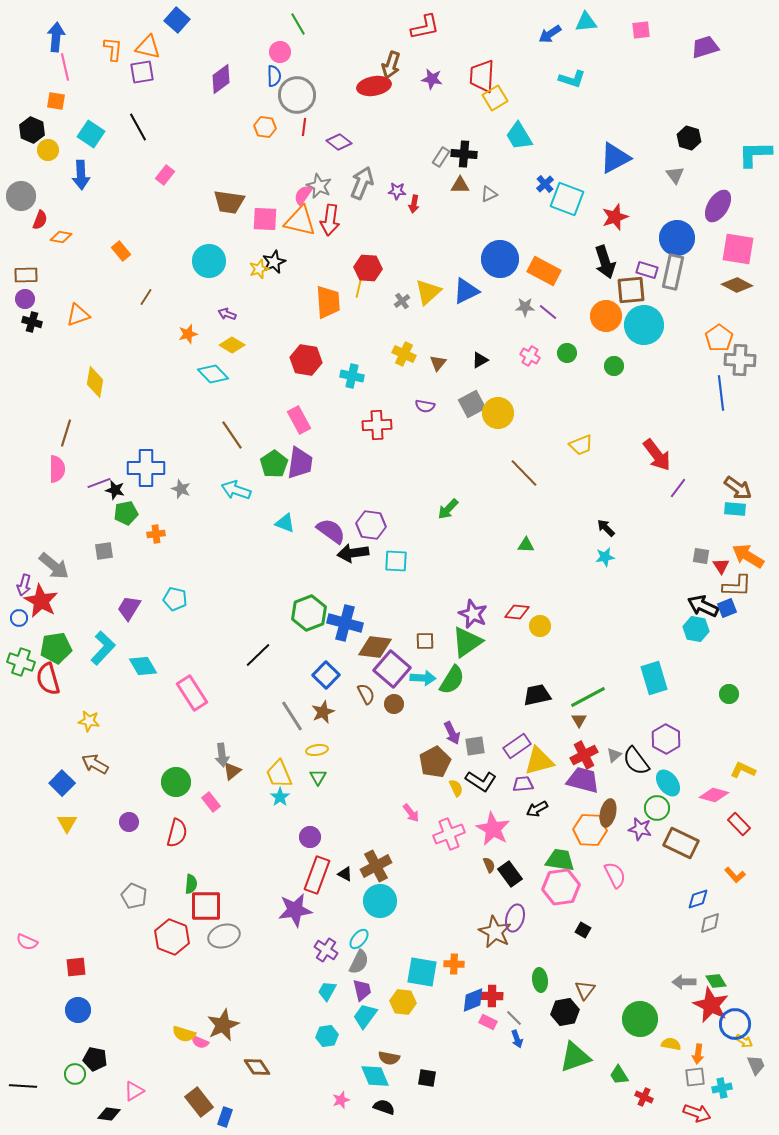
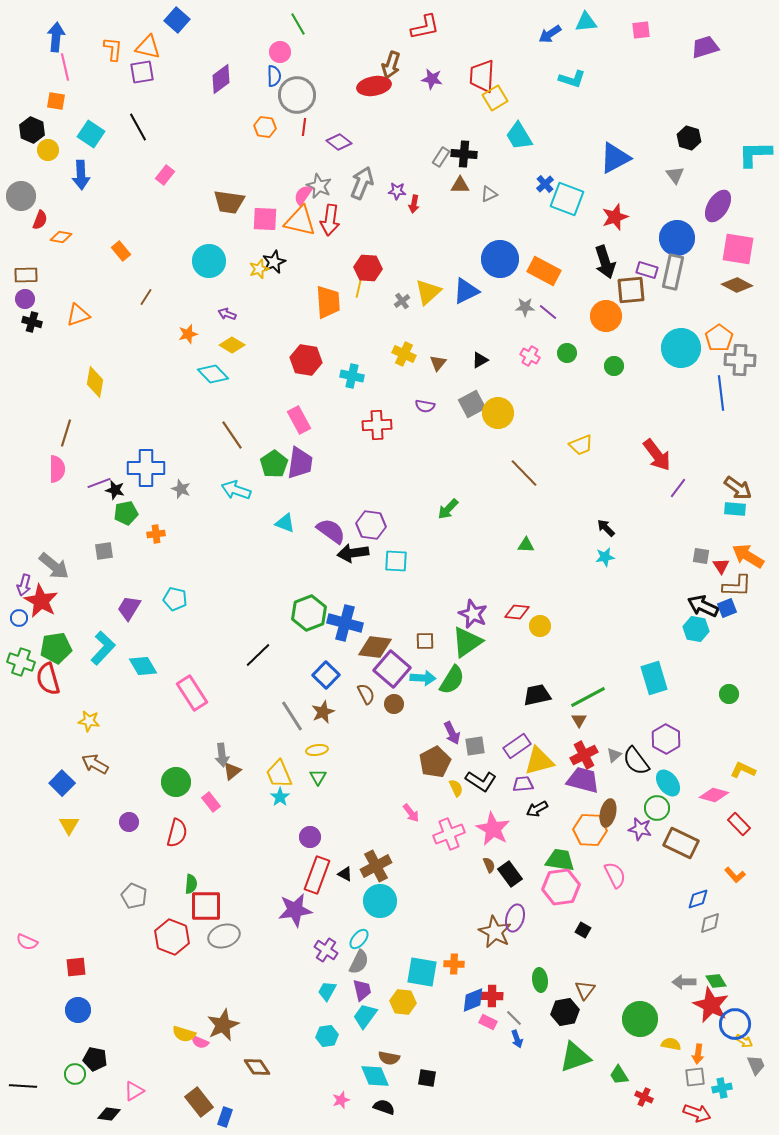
cyan circle at (644, 325): moved 37 px right, 23 px down
yellow triangle at (67, 823): moved 2 px right, 2 px down
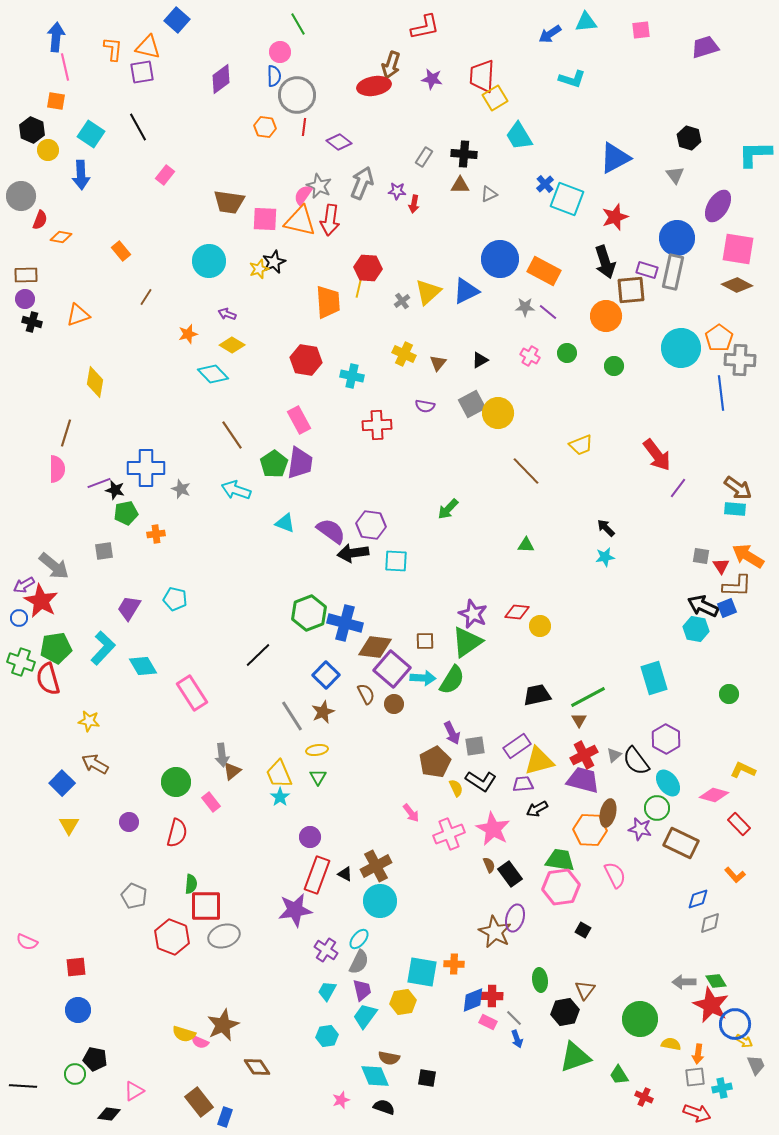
gray rectangle at (441, 157): moved 17 px left
brown line at (524, 473): moved 2 px right, 2 px up
purple arrow at (24, 585): rotated 45 degrees clockwise
yellow hexagon at (403, 1002): rotated 15 degrees counterclockwise
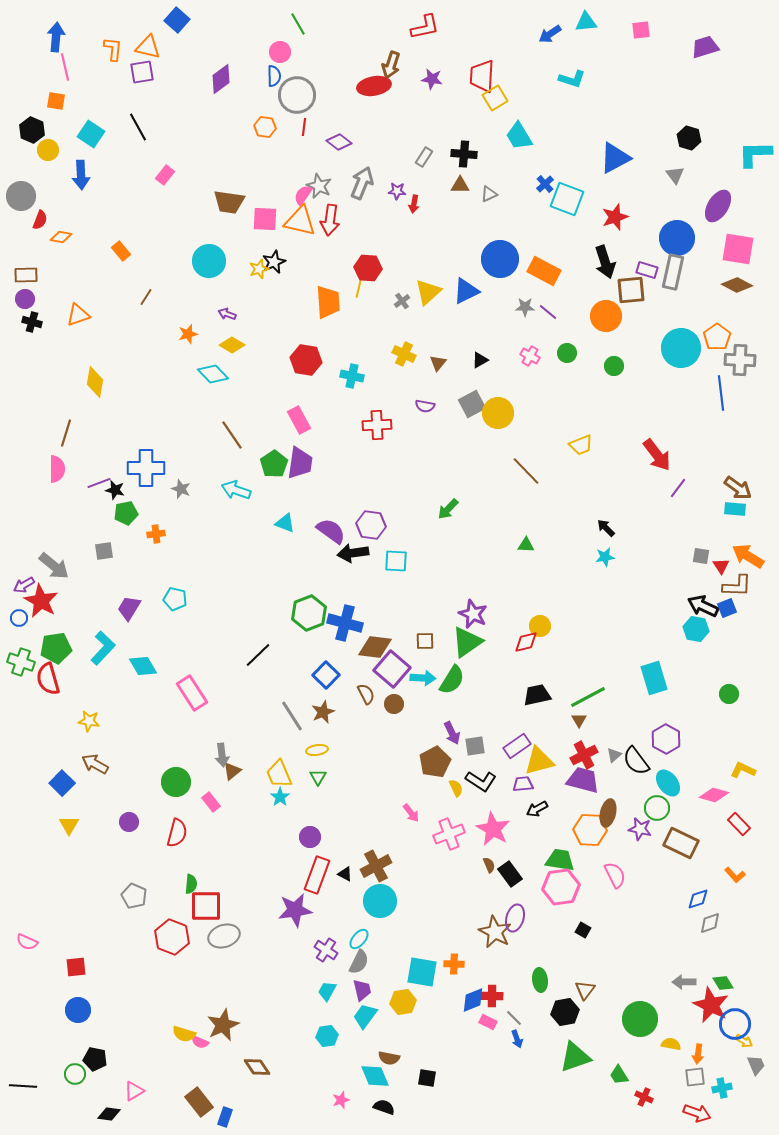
orange pentagon at (719, 338): moved 2 px left, 1 px up
red diamond at (517, 612): moved 9 px right, 30 px down; rotated 20 degrees counterclockwise
green diamond at (716, 981): moved 7 px right, 2 px down
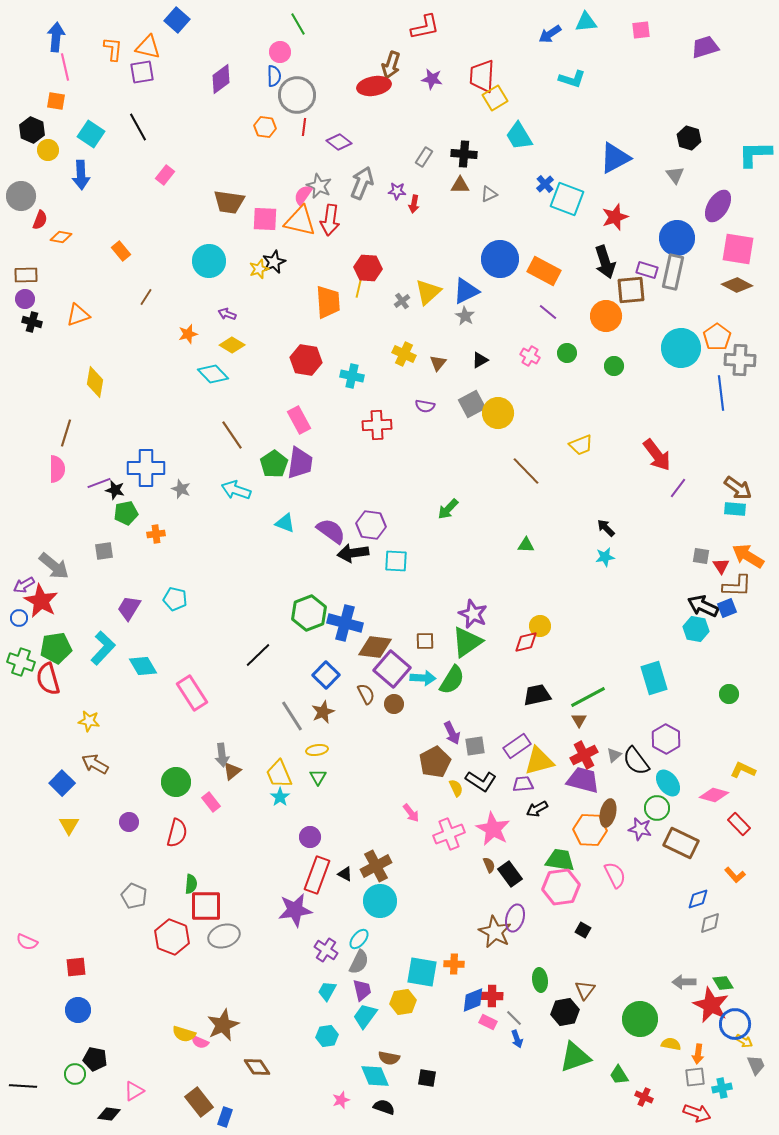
gray star at (525, 307): moved 60 px left, 9 px down; rotated 30 degrees clockwise
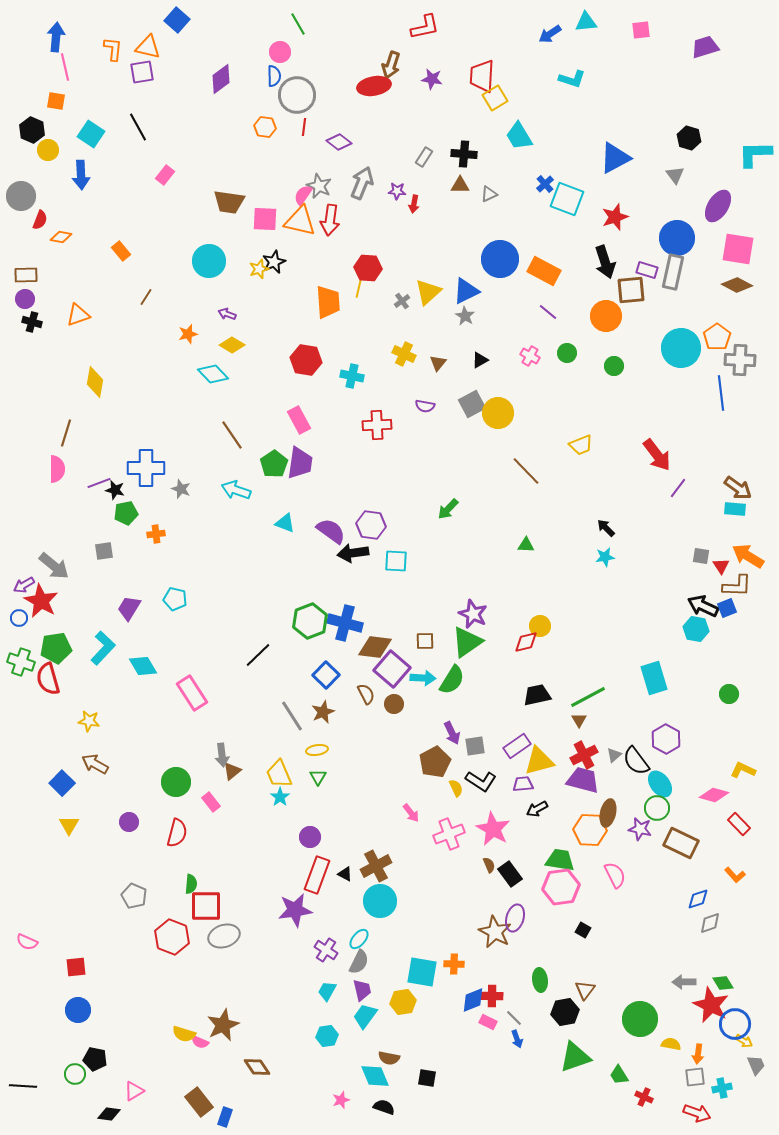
green hexagon at (309, 613): moved 1 px right, 8 px down
cyan ellipse at (668, 783): moved 8 px left, 1 px down
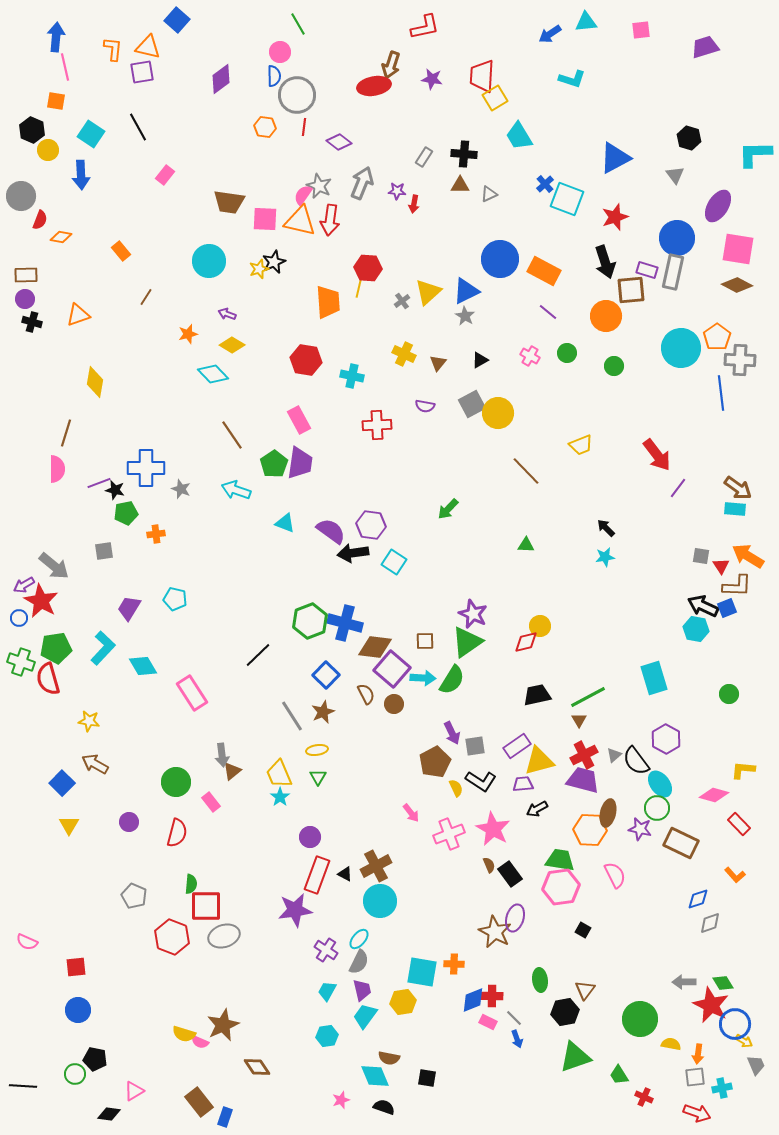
cyan square at (396, 561): moved 2 px left, 1 px down; rotated 30 degrees clockwise
yellow L-shape at (743, 770): rotated 20 degrees counterclockwise
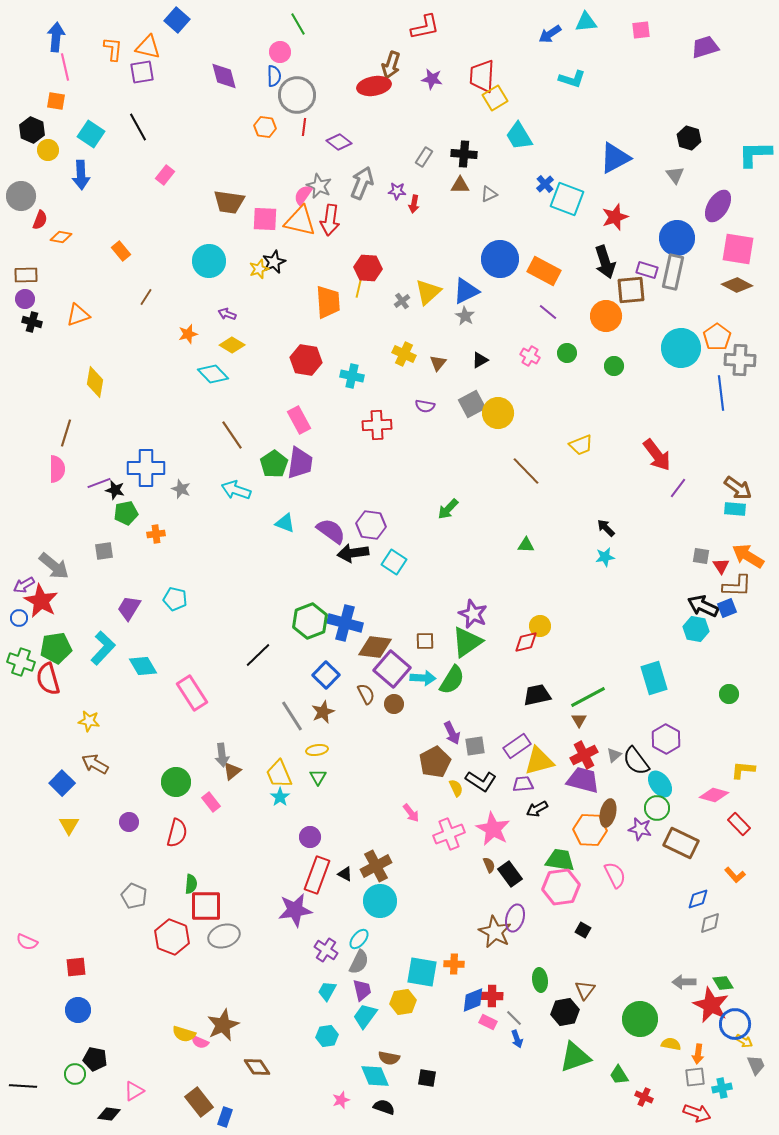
purple diamond at (221, 79): moved 3 px right, 3 px up; rotated 68 degrees counterclockwise
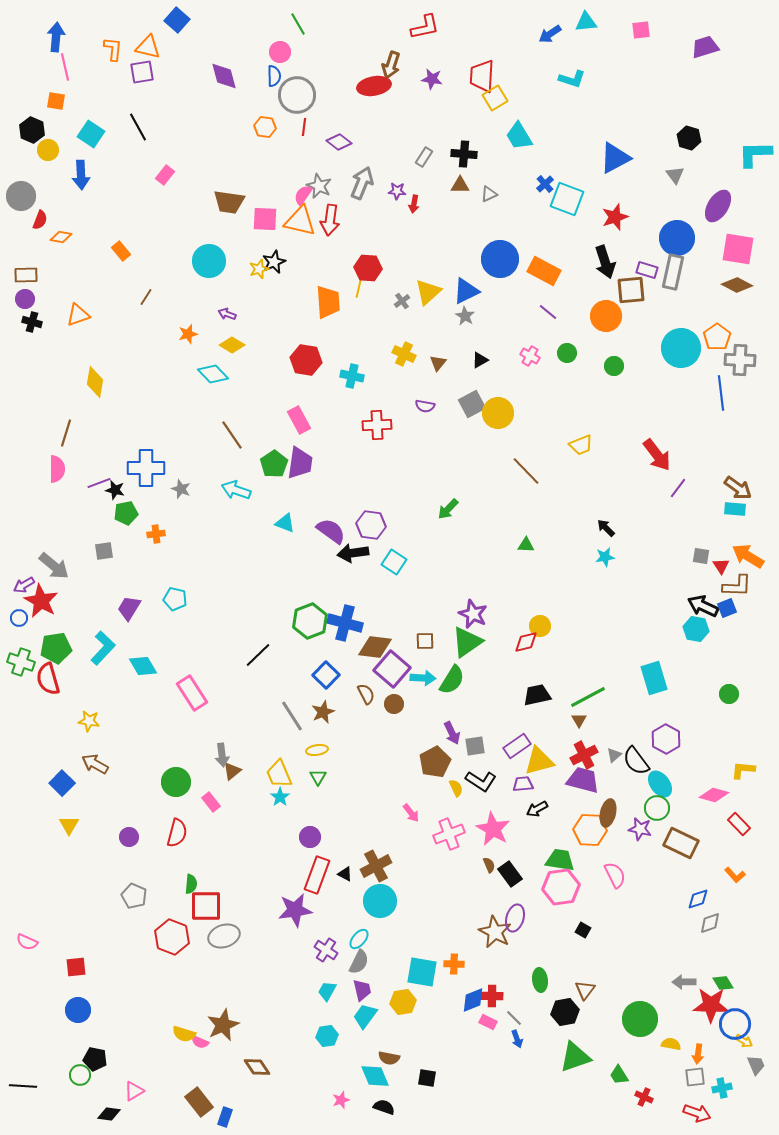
purple circle at (129, 822): moved 15 px down
red star at (711, 1005): rotated 24 degrees counterclockwise
green circle at (75, 1074): moved 5 px right, 1 px down
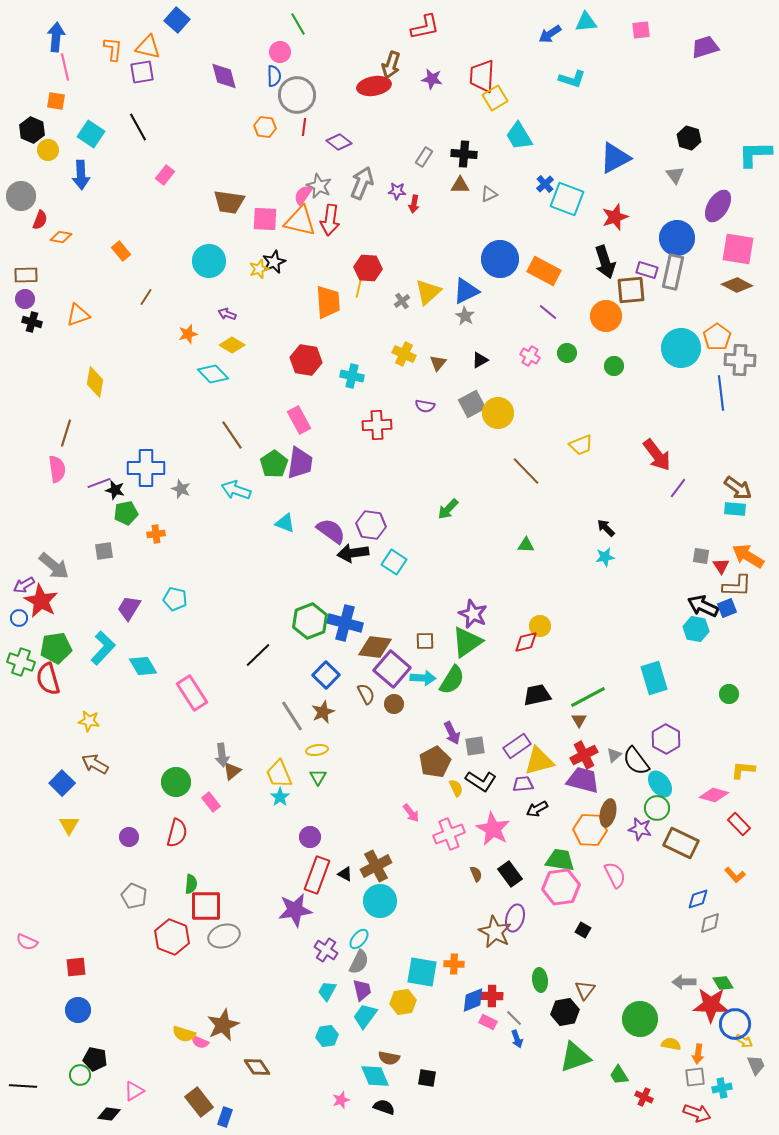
pink semicircle at (57, 469): rotated 8 degrees counterclockwise
brown semicircle at (489, 865): moved 13 px left, 9 px down
